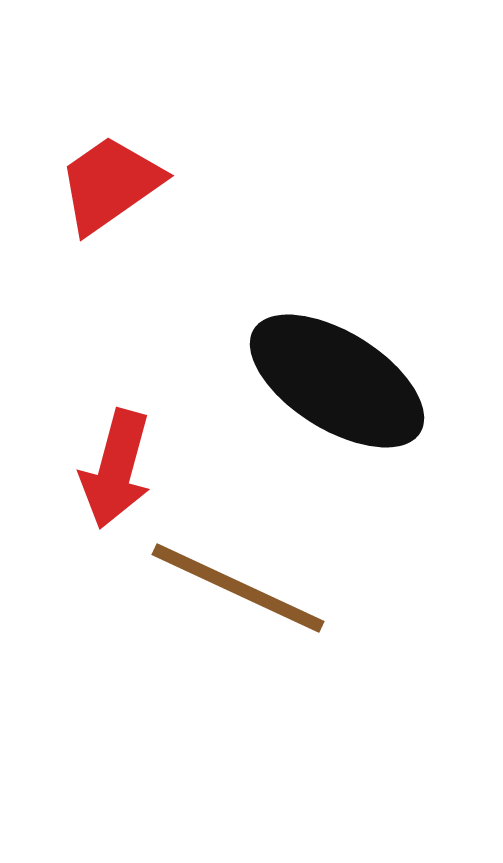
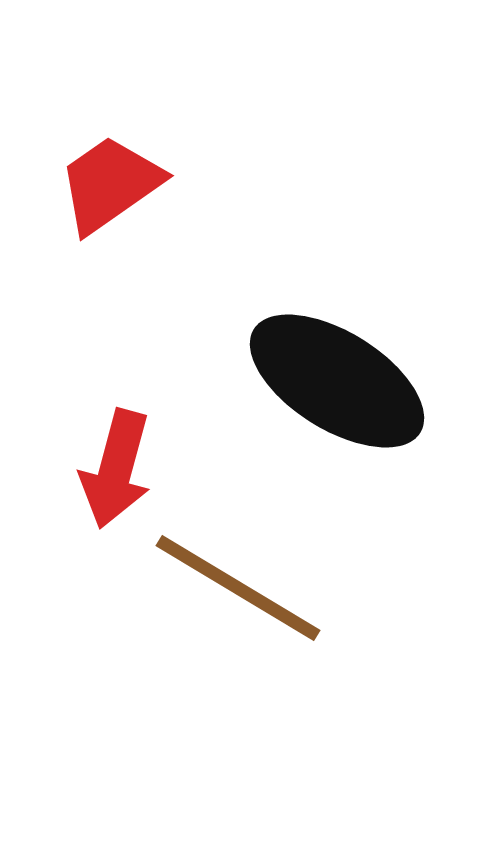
brown line: rotated 6 degrees clockwise
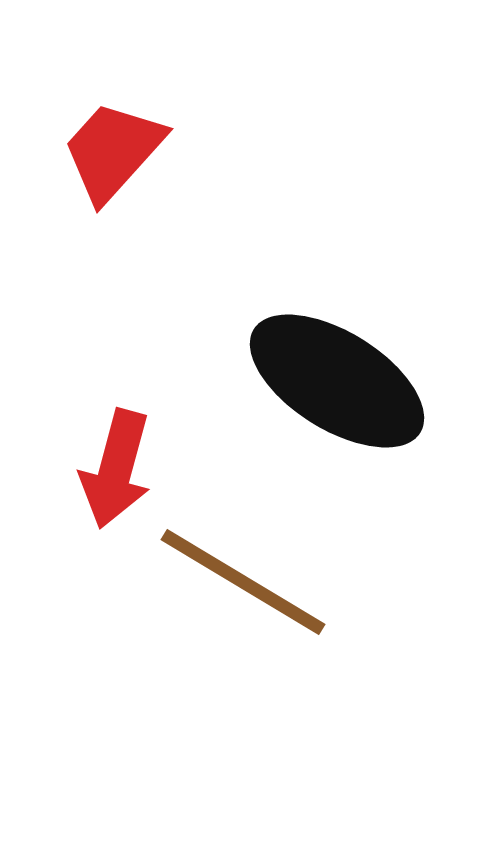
red trapezoid: moved 3 px right, 33 px up; rotated 13 degrees counterclockwise
brown line: moved 5 px right, 6 px up
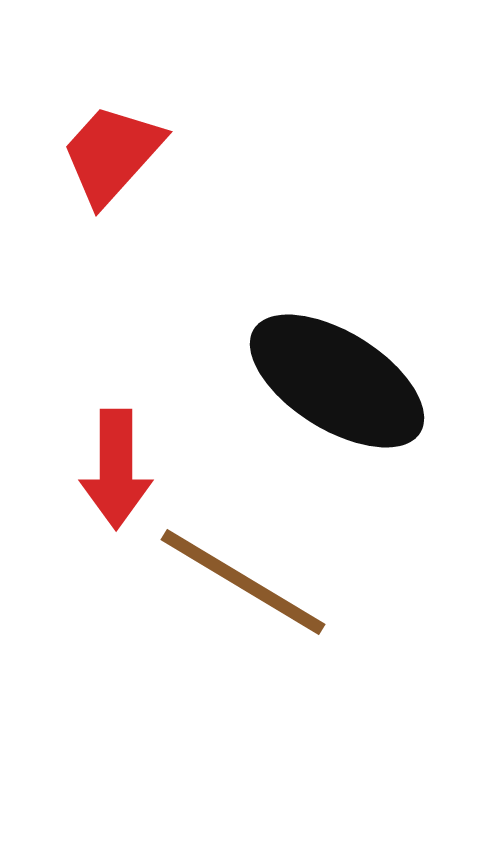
red trapezoid: moved 1 px left, 3 px down
red arrow: rotated 15 degrees counterclockwise
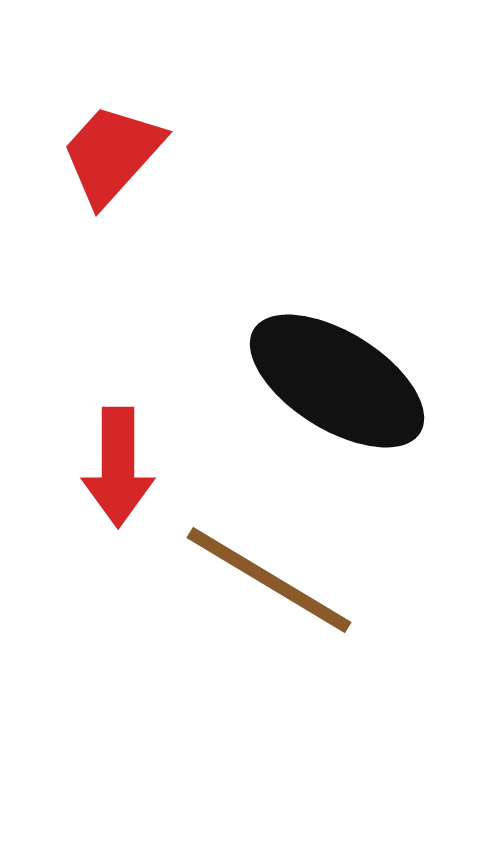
red arrow: moved 2 px right, 2 px up
brown line: moved 26 px right, 2 px up
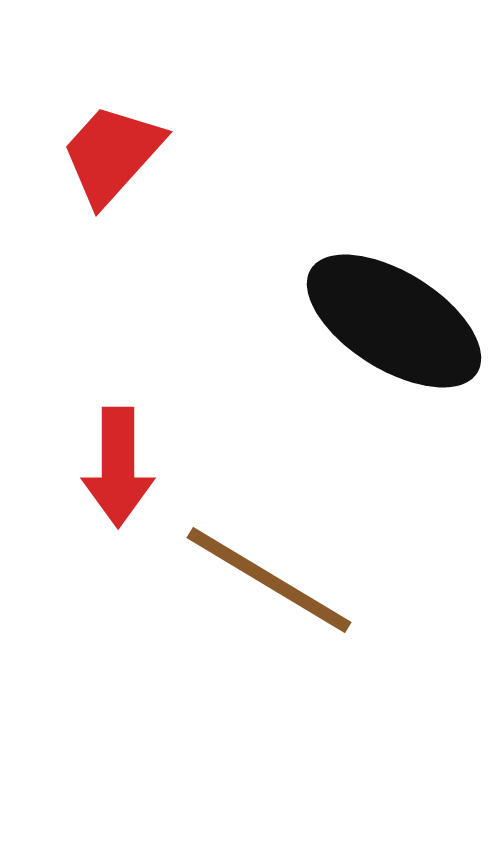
black ellipse: moved 57 px right, 60 px up
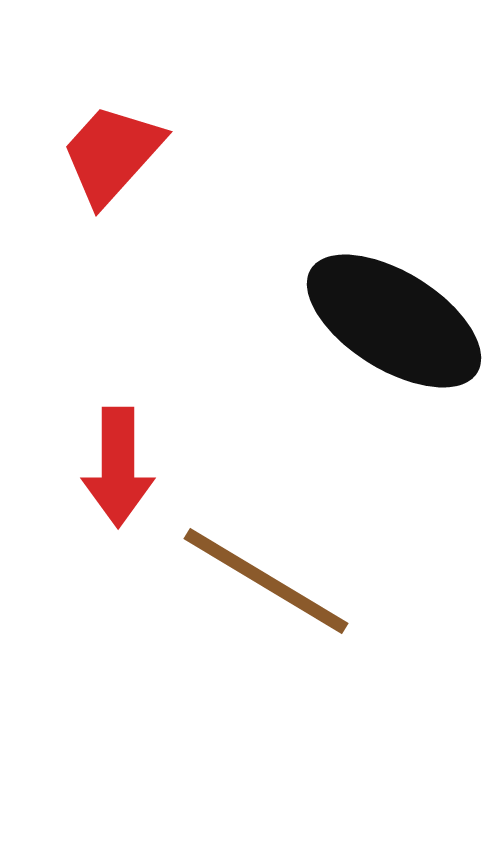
brown line: moved 3 px left, 1 px down
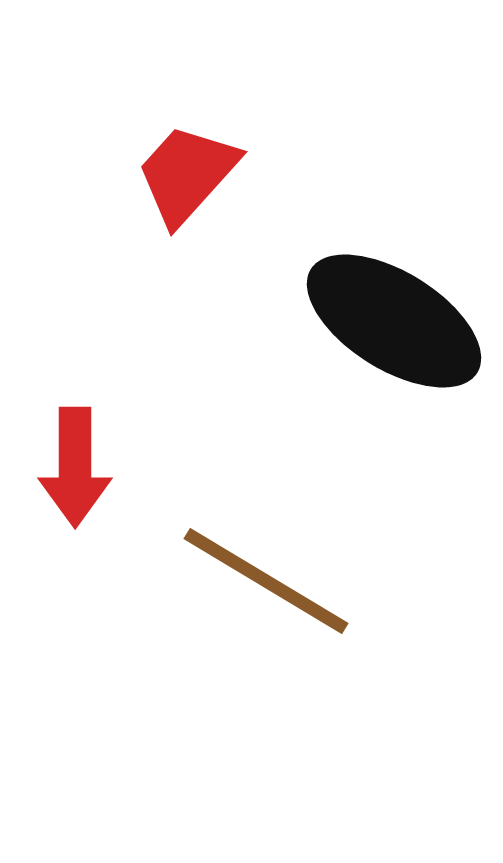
red trapezoid: moved 75 px right, 20 px down
red arrow: moved 43 px left
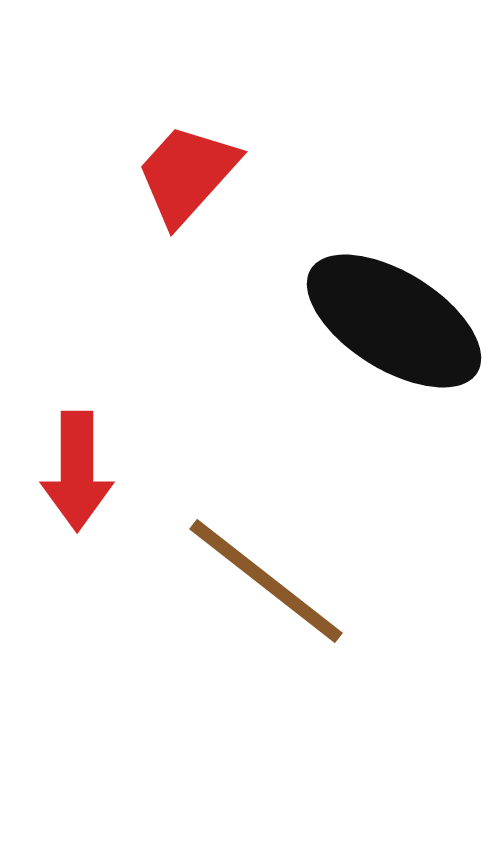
red arrow: moved 2 px right, 4 px down
brown line: rotated 7 degrees clockwise
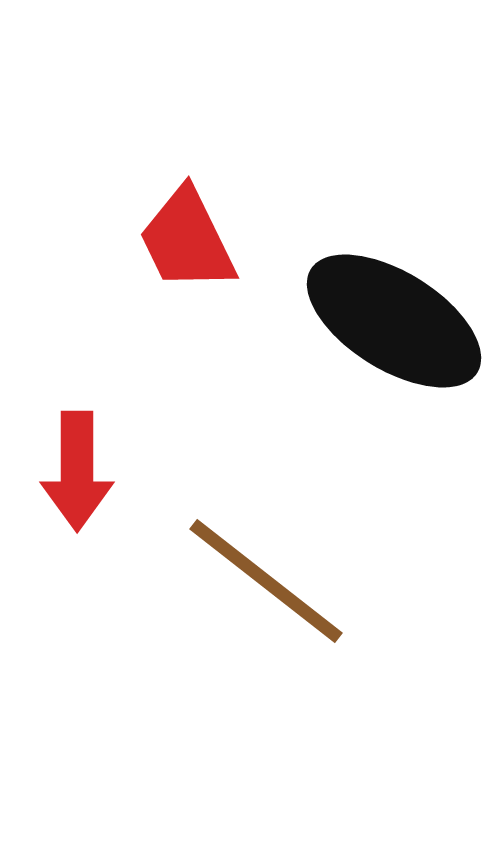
red trapezoid: moved 66 px down; rotated 68 degrees counterclockwise
